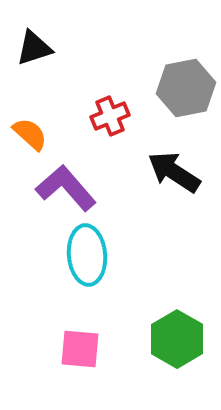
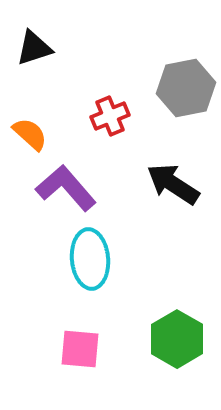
black arrow: moved 1 px left, 12 px down
cyan ellipse: moved 3 px right, 4 px down
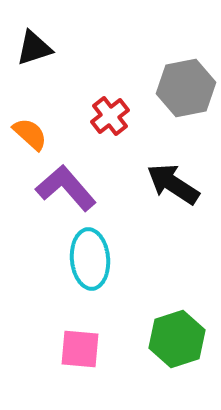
red cross: rotated 15 degrees counterclockwise
green hexagon: rotated 12 degrees clockwise
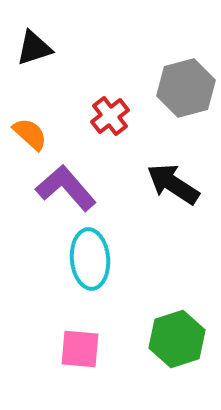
gray hexagon: rotated 4 degrees counterclockwise
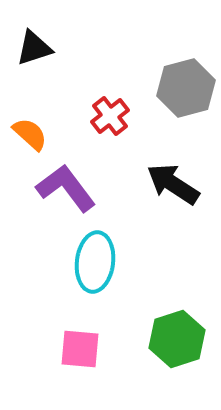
purple L-shape: rotated 4 degrees clockwise
cyan ellipse: moved 5 px right, 3 px down; rotated 12 degrees clockwise
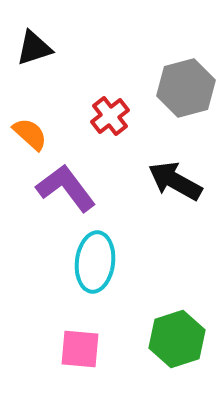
black arrow: moved 2 px right, 3 px up; rotated 4 degrees counterclockwise
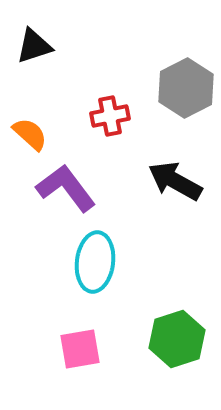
black triangle: moved 2 px up
gray hexagon: rotated 12 degrees counterclockwise
red cross: rotated 27 degrees clockwise
pink square: rotated 15 degrees counterclockwise
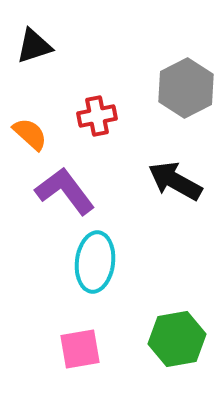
red cross: moved 13 px left
purple L-shape: moved 1 px left, 3 px down
green hexagon: rotated 8 degrees clockwise
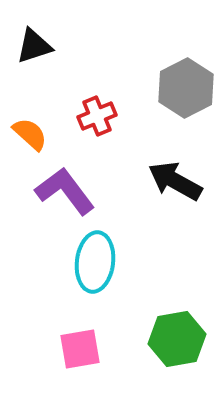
red cross: rotated 12 degrees counterclockwise
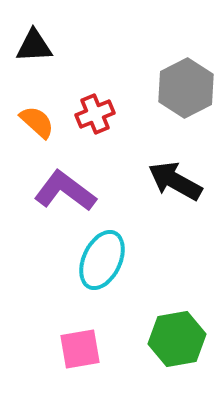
black triangle: rotated 15 degrees clockwise
red cross: moved 2 px left, 2 px up
orange semicircle: moved 7 px right, 12 px up
purple L-shape: rotated 16 degrees counterclockwise
cyan ellipse: moved 7 px right, 2 px up; rotated 18 degrees clockwise
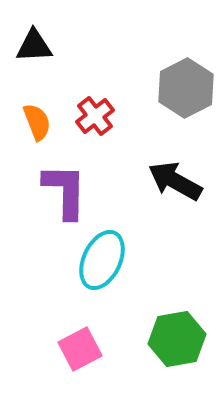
red cross: moved 2 px down; rotated 15 degrees counterclockwise
orange semicircle: rotated 27 degrees clockwise
purple L-shape: rotated 54 degrees clockwise
pink square: rotated 18 degrees counterclockwise
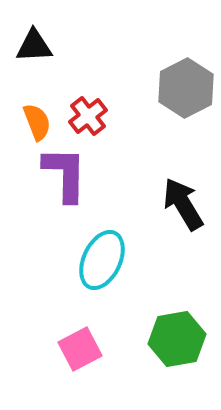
red cross: moved 7 px left
black arrow: moved 8 px right, 23 px down; rotated 30 degrees clockwise
purple L-shape: moved 17 px up
